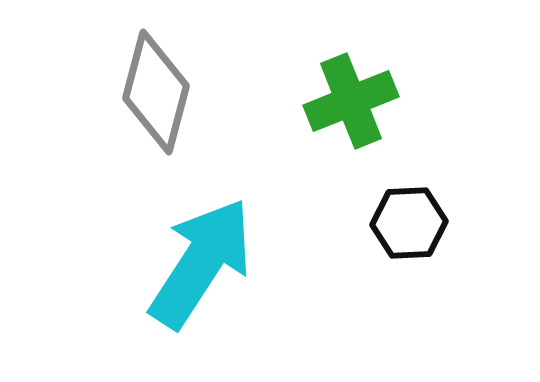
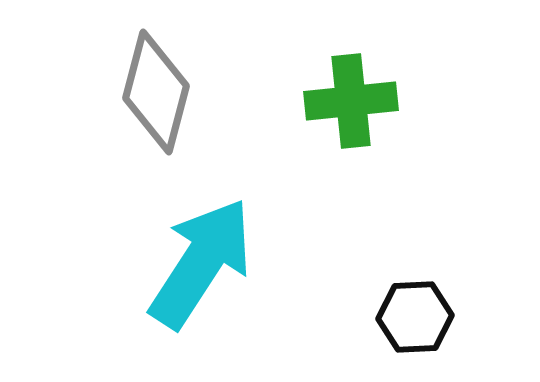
green cross: rotated 16 degrees clockwise
black hexagon: moved 6 px right, 94 px down
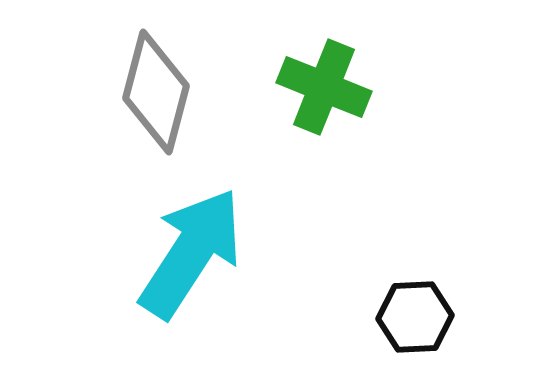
green cross: moved 27 px left, 14 px up; rotated 28 degrees clockwise
cyan arrow: moved 10 px left, 10 px up
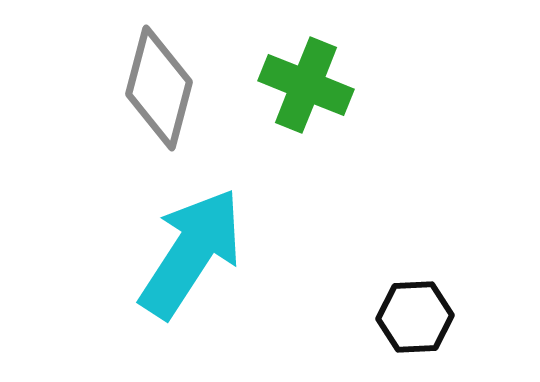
green cross: moved 18 px left, 2 px up
gray diamond: moved 3 px right, 4 px up
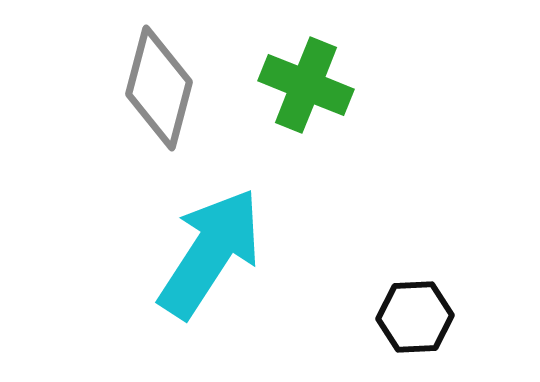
cyan arrow: moved 19 px right
